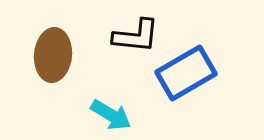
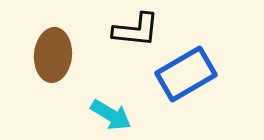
black L-shape: moved 6 px up
blue rectangle: moved 1 px down
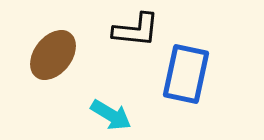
brown ellipse: rotated 33 degrees clockwise
blue rectangle: rotated 48 degrees counterclockwise
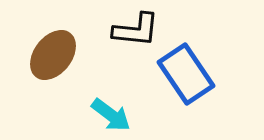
blue rectangle: rotated 46 degrees counterclockwise
cyan arrow: rotated 6 degrees clockwise
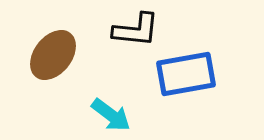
blue rectangle: rotated 66 degrees counterclockwise
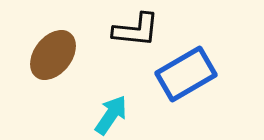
blue rectangle: rotated 20 degrees counterclockwise
cyan arrow: rotated 93 degrees counterclockwise
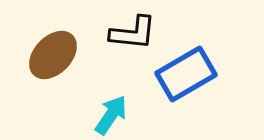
black L-shape: moved 3 px left, 3 px down
brown ellipse: rotated 6 degrees clockwise
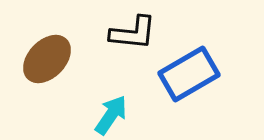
brown ellipse: moved 6 px left, 4 px down
blue rectangle: moved 3 px right
